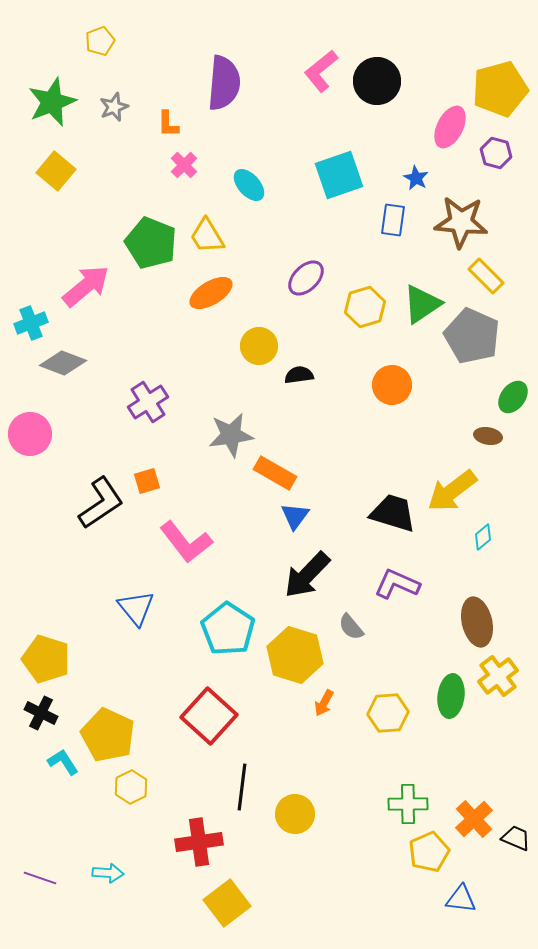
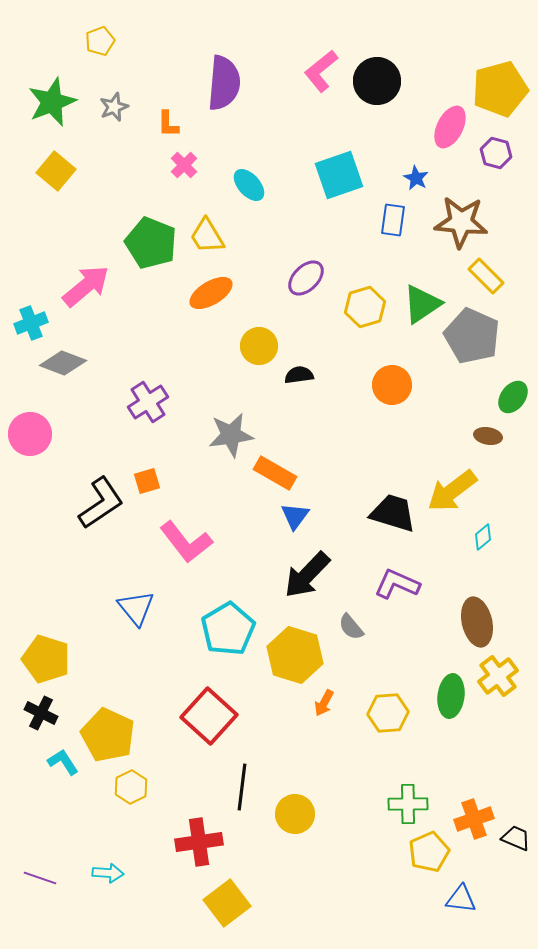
cyan pentagon at (228, 629): rotated 8 degrees clockwise
orange cross at (474, 819): rotated 24 degrees clockwise
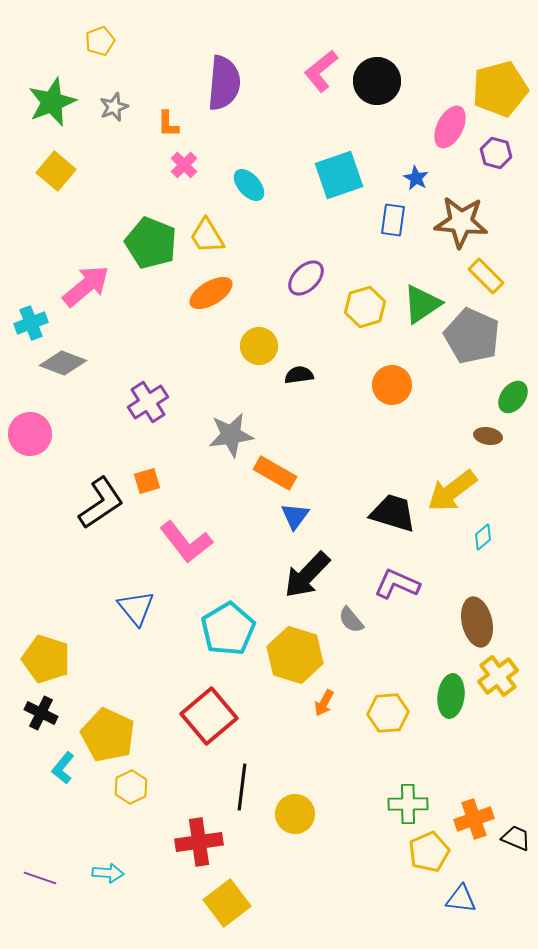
gray semicircle at (351, 627): moved 7 px up
red square at (209, 716): rotated 8 degrees clockwise
cyan L-shape at (63, 762): moved 6 px down; rotated 108 degrees counterclockwise
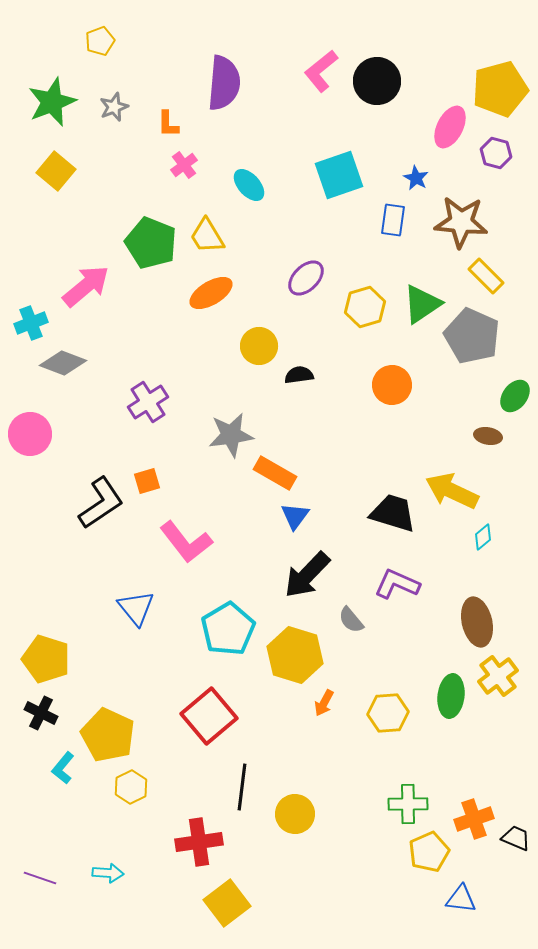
pink cross at (184, 165): rotated 8 degrees clockwise
green ellipse at (513, 397): moved 2 px right, 1 px up
yellow arrow at (452, 491): rotated 62 degrees clockwise
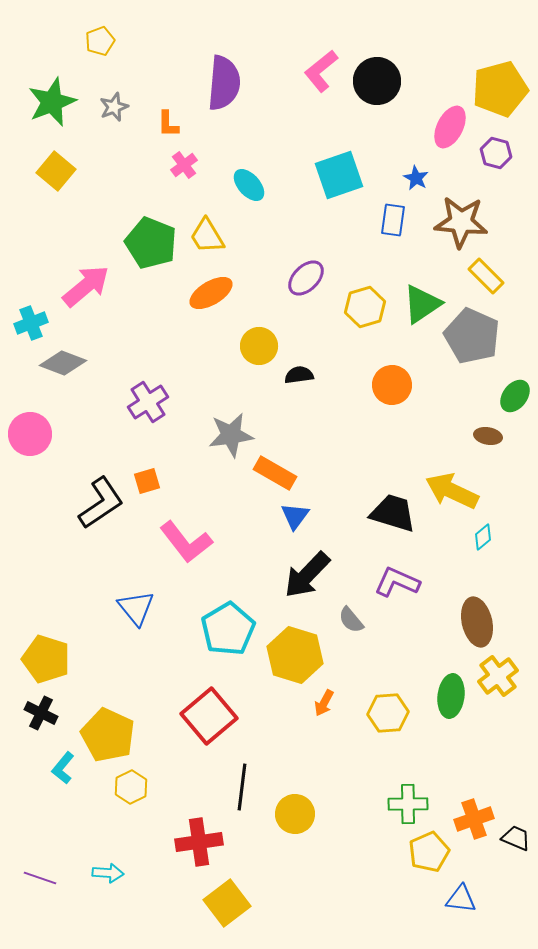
purple L-shape at (397, 584): moved 2 px up
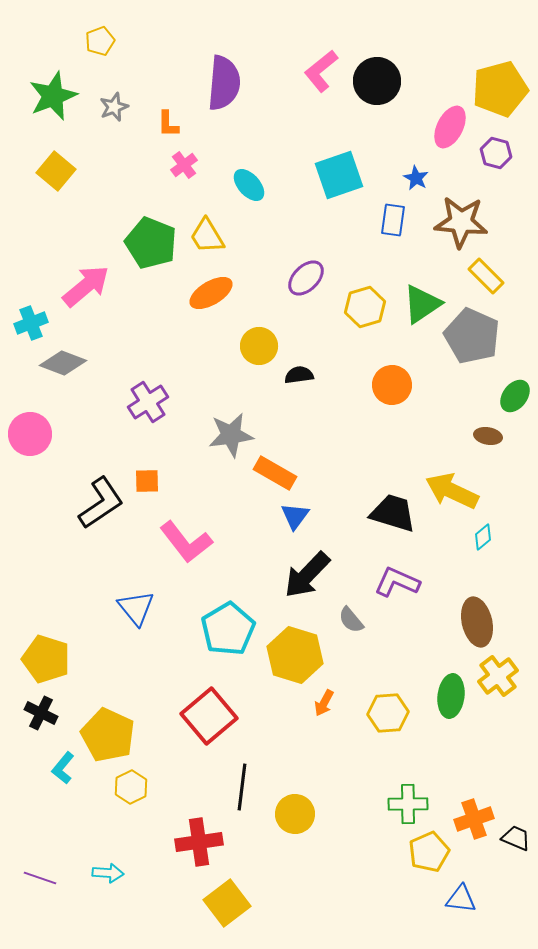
green star at (52, 102): moved 1 px right, 6 px up
orange square at (147, 481): rotated 16 degrees clockwise
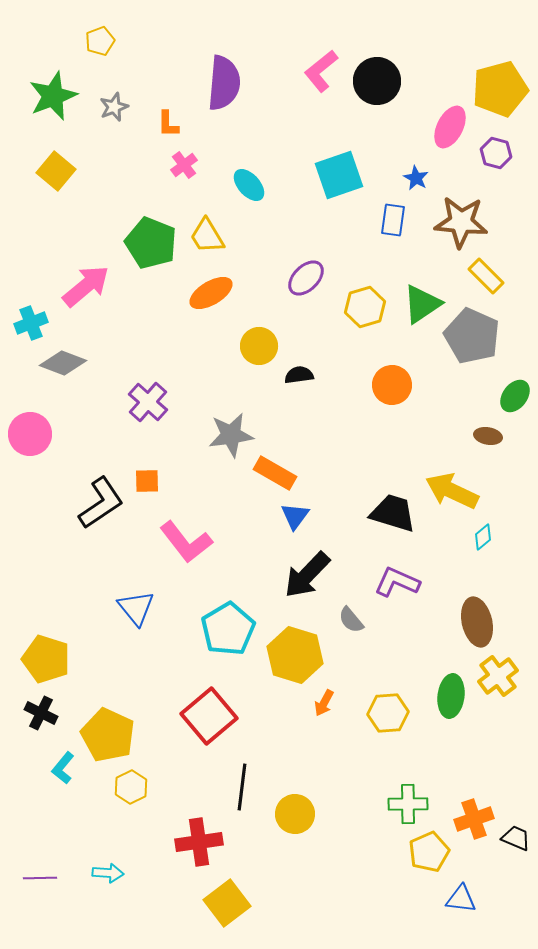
purple cross at (148, 402): rotated 15 degrees counterclockwise
purple line at (40, 878): rotated 20 degrees counterclockwise
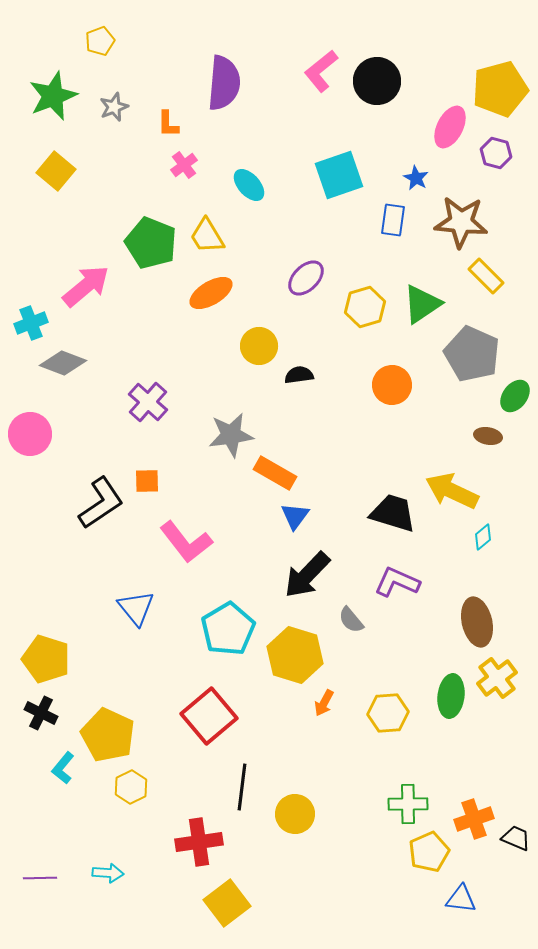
gray pentagon at (472, 336): moved 18 px down
yellow cross at (498, 676): moved 1 px left, 2 px down
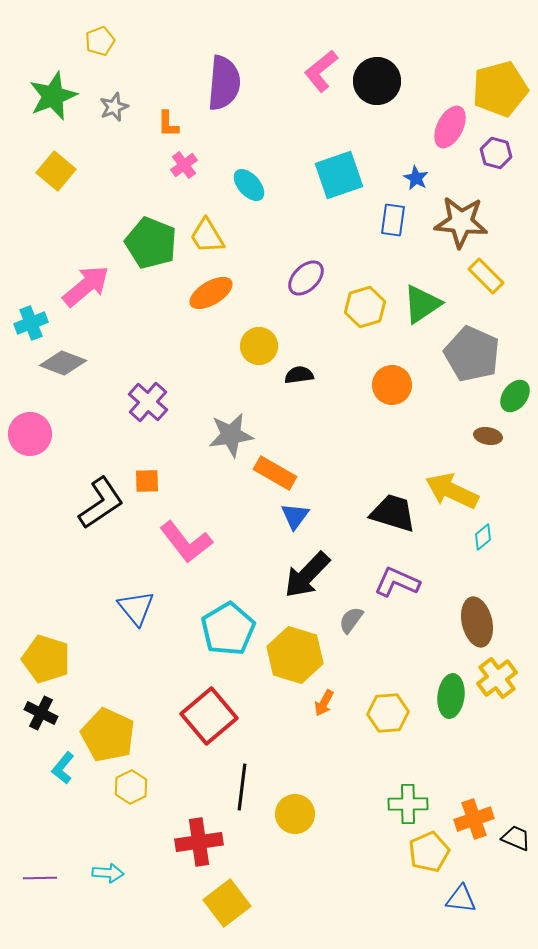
gray semicircle at (351, 620): rotated 76 degrees clockwise
